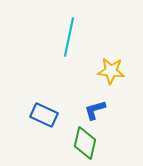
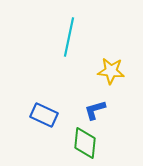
green diamond: rotated 8 degrees counterclockwise
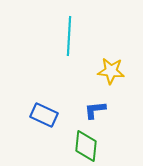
cyan line: moved 1 px up; rotated 9 degrees counterclockwise
blue L-shape: rotated 10 degrees clockwise
green diamond: moved 1 px right, 3 px down
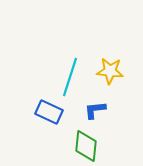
cyan line: moved 1 px right, 41 px down; rotated 15 degrees clockwise
yellow star: moved 1 px left
blue rectangle: moved 5 px right, 3 px up
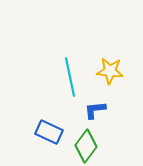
cyan line: rotated 30 degrees counterclockwise
blue rectangle: moved 20 px down
green diamond: rotated 32 degrees clockwise
